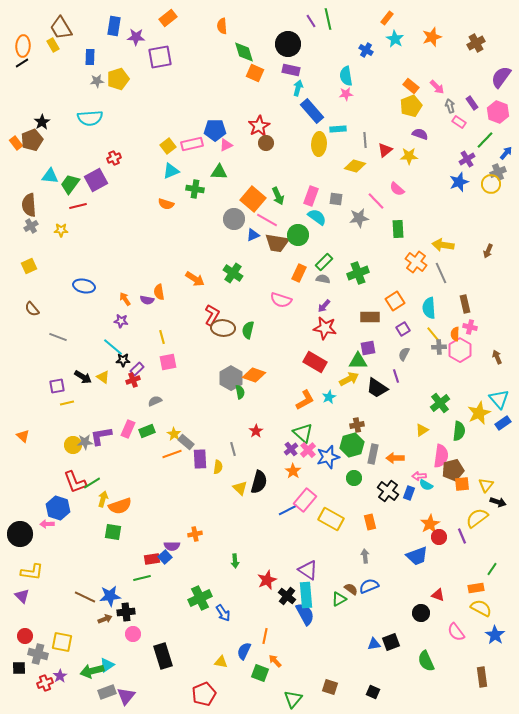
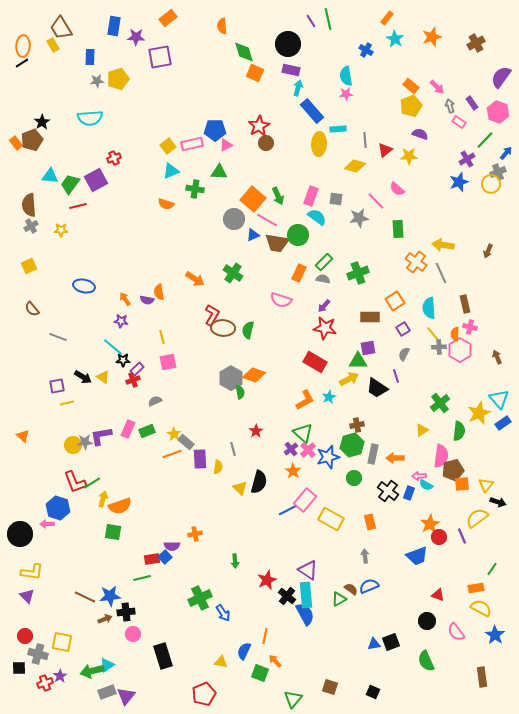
purple triangle at (22, 596): moved 5 px right
black circle at (421, 613): moved 6 px right, 8 px down
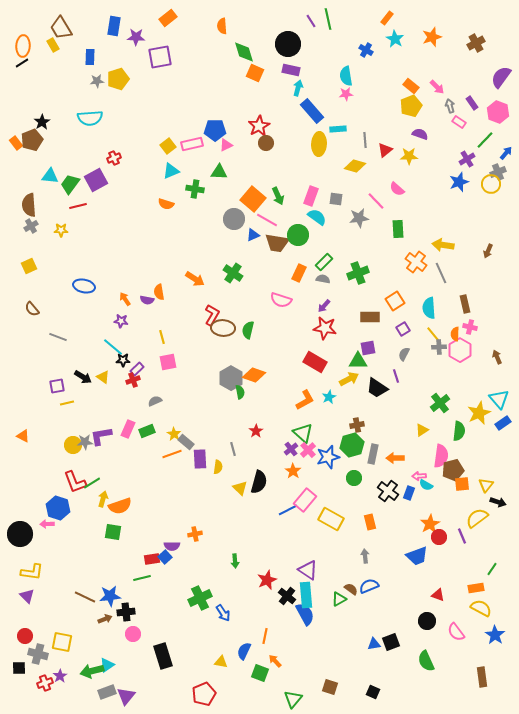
orange triangle at (23, 436): rotated 16 degrees counterclockwise
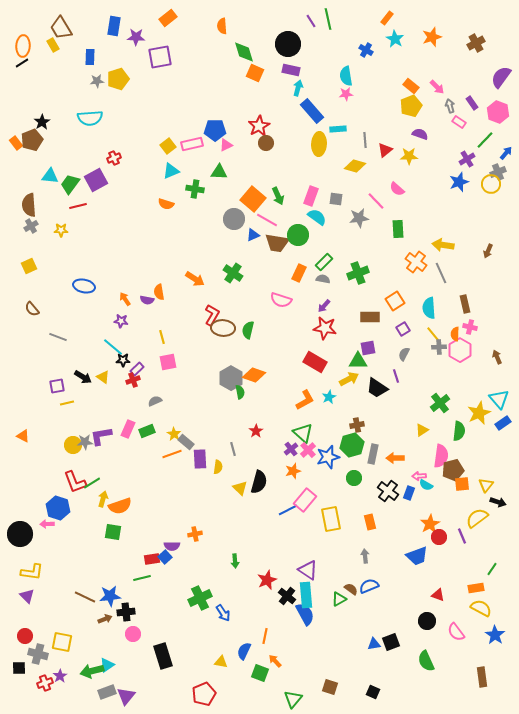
orange star at (293, 471): rotated 21 degrees clockwise
yellow rectangle at (331, 519): rotated 50 degrees clockwise
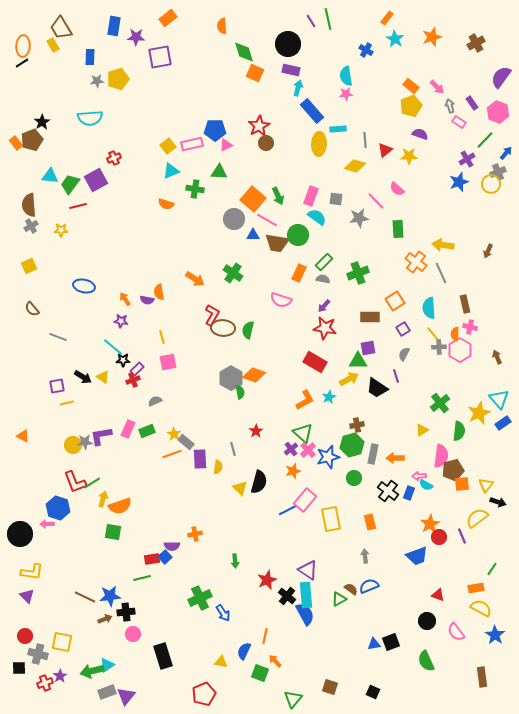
blue triangle at (253, 235): rotated 24 degrees clockwise
